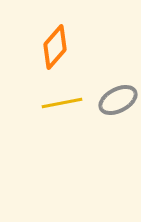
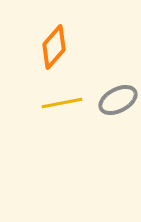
orange diamond: moved 1 px left
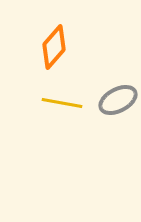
yellow line: rotated 21 degrees clockwise
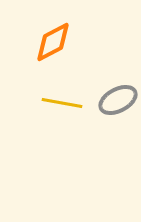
orange diamond: moved 1 px left, 5 px up; rotated 21 degrees clockwise
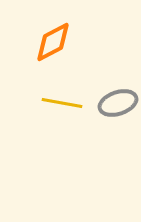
gray ellipse: moved 3 px down; rotated 9 degrees clockwise
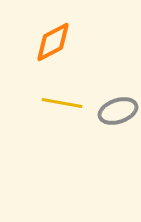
gray ellipse: moved 8 px down
